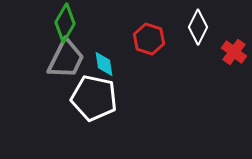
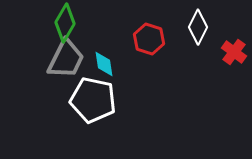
white pentagon: moved 1 px left, 2 px down
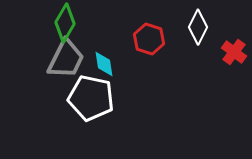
white pentagon: moved 2 px left, 2 px up
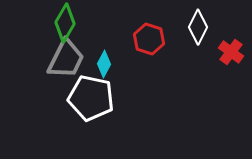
red cross: moved 3 px left
cyan diamond: rotated 36 degrees clockwise
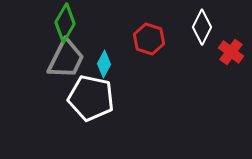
white diamond: moved 4 px right
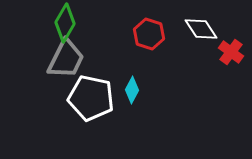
white diamond: moved 1 px left, 2 px down; rotated 60 degrees counterclockwise
red hexagon: moved 5 px up
cyan diamond: moved 28 px right, 26 px down
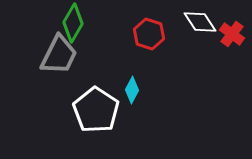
green diamond: moved 8 px right
white diamond: moved 1 px left, 7 px up
red cross: moved 1 px right, 18 px up
gray trapezoid: moved 7 px left, 4 px up
white pentagon: moved 5 px right, 12 px down; rotated 21 degrees clockwise
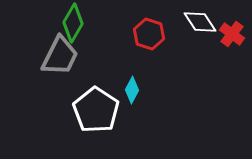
gray trapezoid: moved 1 px right, 1 px down
